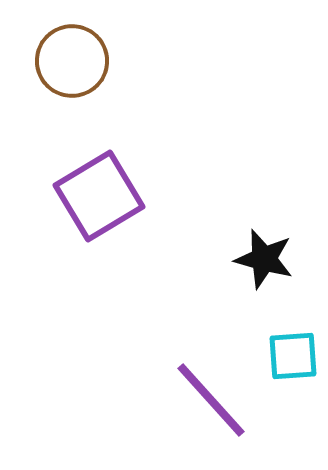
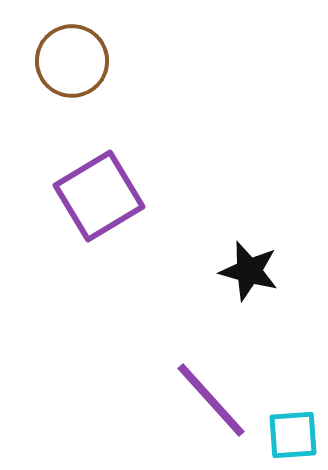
black star: moved 15 px left, 12 px down
cyan square: moved 79 px down
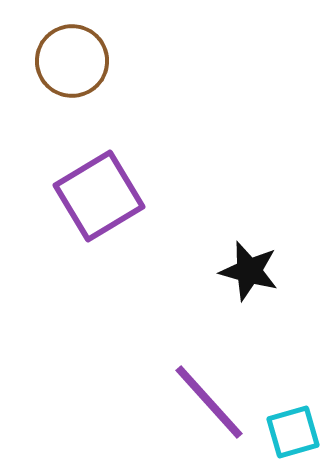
purple line: moved 2 px left, 2 px down
cyan square: moved 3 px up; rotated 12 degrees counterclockwise
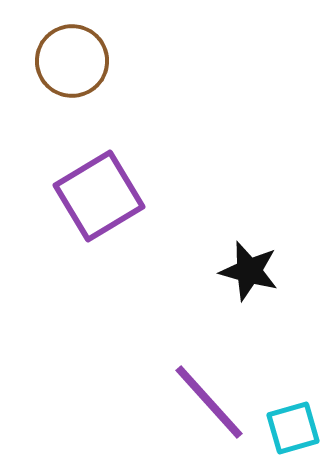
cyan square: moved 4 px up
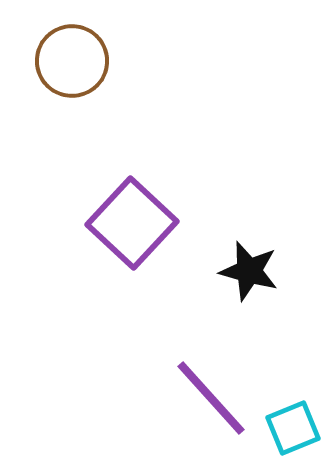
purple square: moved 33 px right, 27 px down; rotated 16 degrees counterclockwise
purple line: moved 2 px right, 4 px up
cyan square: rotated 6 degrees counterclockwise
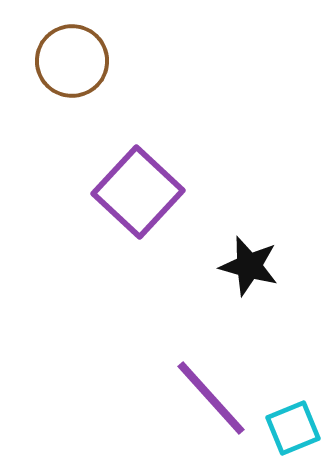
purple square: moved 6 px right, 31 px up
black star: moved 5 px up
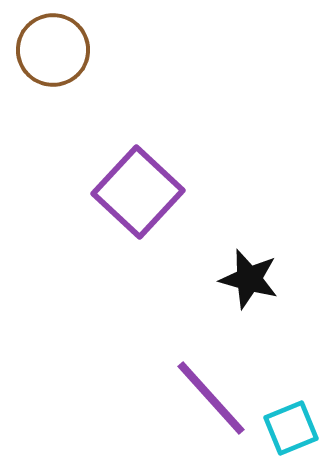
brown circle: moved 19 px left, 11 px up
black star: moved 13 px down
cyan square: moved 2 px left
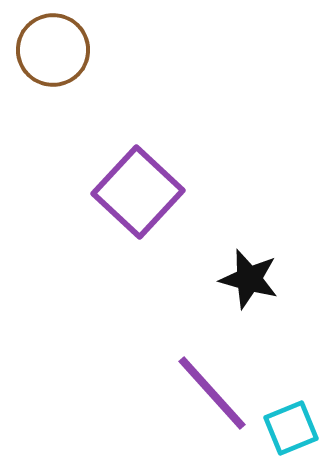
purple line: moved 1 px right, 5 px up
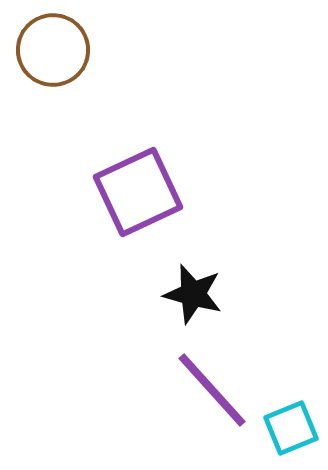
purple square: rotated 22 degrees clockwise
black star: moved 56 px left, 15 px down
purple line: moved 3 px up
